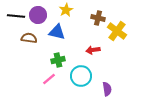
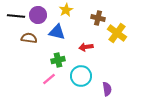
yellow cross: moved 2 px down
red arrow: moved 7 px left, 3 px up
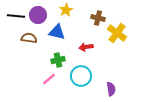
purple semicircle: moved 4 px right
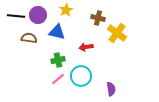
pink line: moved 9 px right
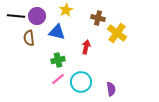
purple circle: moved 1 px left, 1 px down
brown semicircle: rotated 105 degrees counterclockwise
red arrow: rotated 112 degrees clockwise
cyan circle: moved 6 px down
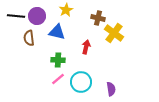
yellow cross: moved 3 px left
green cross: rotated 16 degrees clockwise
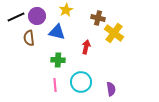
black line: moved 1 px down; rotated 30 degrees counterclockwise
pink line: moved 3 px left, 6 px down; rotated 56 degrees counterclockwise
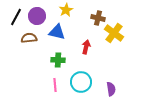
black line: rotated 36 degrees counterclockwise
brown semicircle: rotated 91 degrees clockwise
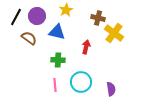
brown semicircle: rotated 42 degrees clockwise
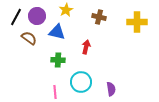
brown cross: moved 1 px right, 1 px up
yellow cross: moved 23 px right, 11 px up; rotated 36 degrees counterclockwise
pink line: moved 7 px down
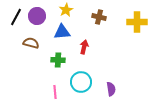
blue triangle: moved 5 px right; rotated 18 degrees counterclockwise
brown semicircle: moved 2 px right, 5 px down; rotated 21 degrees counterclockwise
red arrow: moved 2 px left
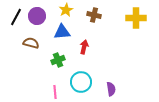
brown cross: moved 5 px left, 2 px up
yellow cross: moved 1 px left, 4 px up
green cross: rotated 24 degrees counterclockwise
